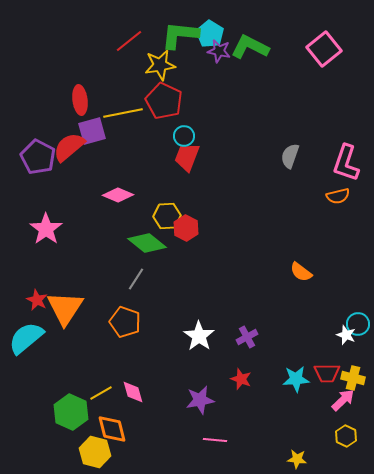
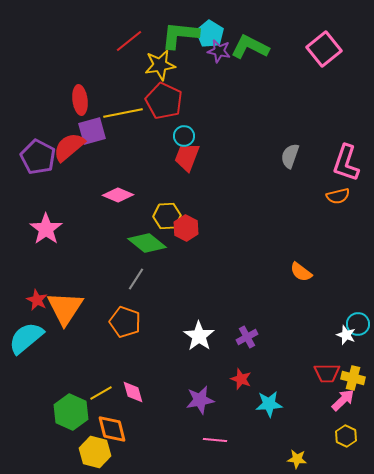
cyan star at (296, 379): moved 27 px left, 25 px down
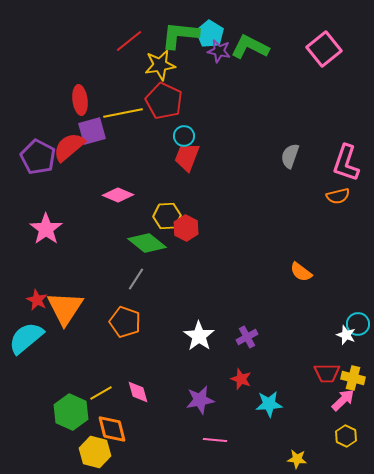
pink diamond at (133, 392): moved 5 px right
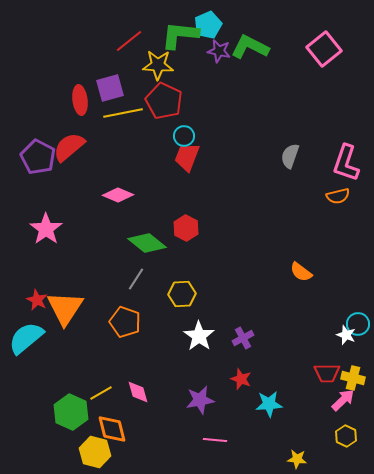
cyan pentagon at (210, 34): moved 2 px left, 9 px up; rotated 16 degrees clockwise
yellow star at (160, 65): moved 2 px left; rotated 12 degrees clockwise
purple square at (92, 131): moved 18 px right, 43 px up
yellow hexagon at (167, 216): moved 15 px right, 78 px down
purple cross at (247, 337): moved 4 px left, 1 px down
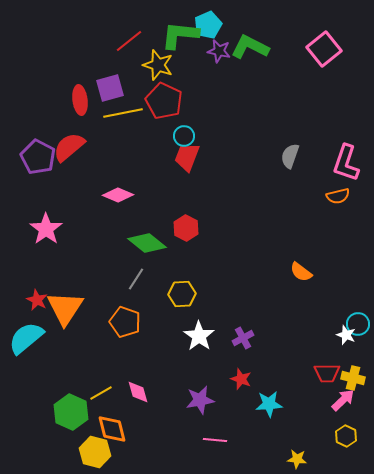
yellow star at (158, 65): rotated 16 degrees clockwise
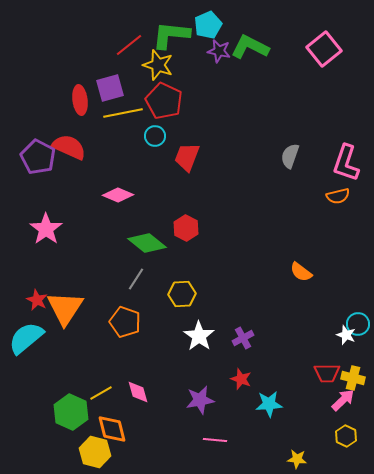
green L-shape at (180, 35): moved 9 px left
red line at (129, 41): moved 4 px down
cyan circle at (184, 136): moved 29 px left
red semicircle at (69, 147): rotated 64 degrees clockwise
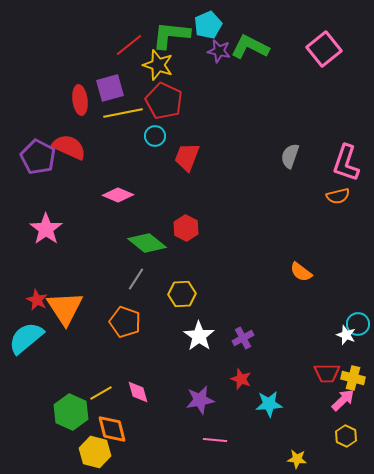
orange triangle at (65, 308): rotated 6 degrees counterclockwise
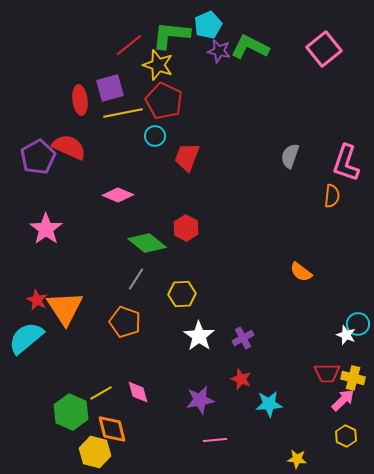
purple pentagon at (38, 157): rotated 16 degrees clockwise
orange semicircle at (338, 196): moved 6 px left; rotated 70 degrees counterclockwise
pink line at (215, 440): rotated 10 degrees counterclockwise
